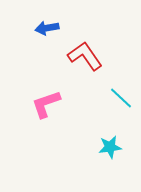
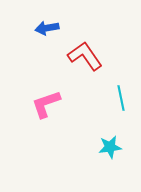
cyan line: rotated 35 degrees clockwise
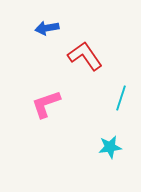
cyan line: rotated 30 degrees clockwise
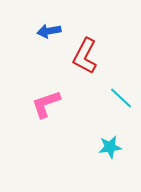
blue arrow: moved 2 px right, 3 px down
red L-shape: rotated 117 degrees counterclockwise
cyan line: rotated 65 degrees counterclockwise
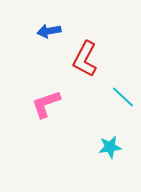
red L-shape: moved 3 px down
cyan line: moved 2 px right, 1 px up
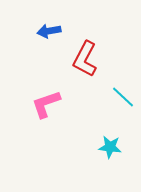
cyan star: rotated 15 degrees clockwise
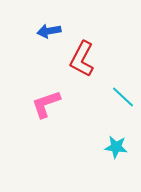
red L-shape: moved 3 px left
cyan star: moved 6 px right
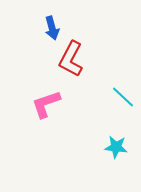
blue arrow: moved 3 px right, 3 px up; rotated 95 degrees counterclockwise
red L-shape: moved 11 px left
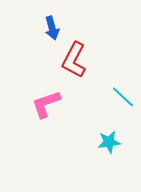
red L-shape: moved 3 px right, 1 px down
cyan star: moved 7 px left, 5 px up; rotated 15 degrees counterclockwise
